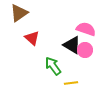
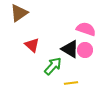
red triangle: moved 7 px down
black triangle: moved 2 px left, 4 px down
green arrow: rotated 78 degrees clockwise
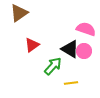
red triangle: rotated 42 degrees clockwise
pink circle: moved 1 px left, 1 px down
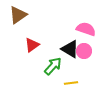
brown triangle: moved 1 px left, 2 px down
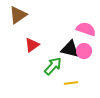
black triangle: rotated 18 degrees counterclockwise
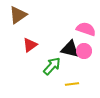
red triangle: moved 2 px left
green arrow: moved 1 px left
yellow line: moved 1 px right, 1 px down
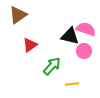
black triangle: moved 13 px up
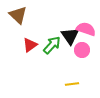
brown triangle: rotated 42 degrees counterclockwise
black triangle: rotated 42 degrees clockwise
pink circle: moved 2 px left, 1 px up
green arrow: moved 21 px up
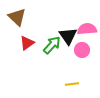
brown triangle: moved 1 px left, 2 px down
pink semicircle: moved 1 px right; rotated 24 degrees counterclockwise
black triangle: moved 2 px left
red triangle: moved 3 px left, 2 px up
